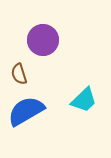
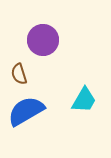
cyan trapezoid: rotated 16 degrees counterclockwise
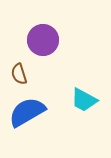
cyan trapezoid: rotated 88 degrees clockwise
blue semicircle: moved 1 px right, 1 px down
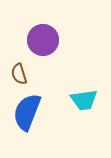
cyan trapezoid: rotated 36 degrees counterclockwise
blue semicircle: rotated 39 degrees counterclockwise
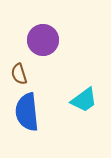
cyan trapezoid: rotated 28 degrees counterclockwise
blue semicircle: rotated 27 degrees counterclockwise
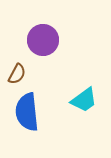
brown semicircle: moved 2 px left; rotated 135 degrees counterclockwise
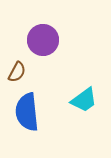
brown semicircle: moved 2 px up
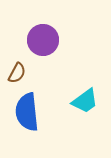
brown semicircle: moved 1 px down
cyan trapezoid: moved 1 px right, 1 px down
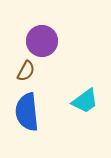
purple circle: moved 1 px left, 1 px down
brown semicircle: moved 9 px right, 2 px up
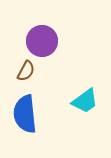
blue semicircle: moved 2 px left, 2 px down
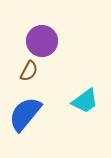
brown semicircle: moved 3 px right
blue semicircle: rotated 45 degrees clockwise
